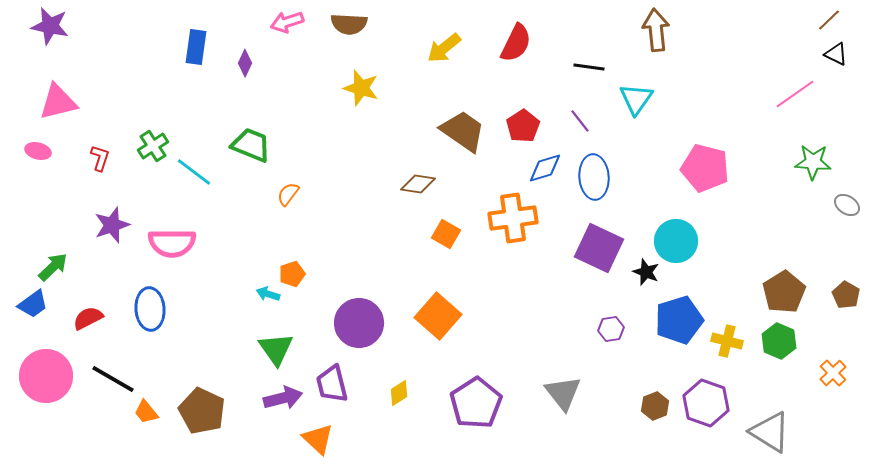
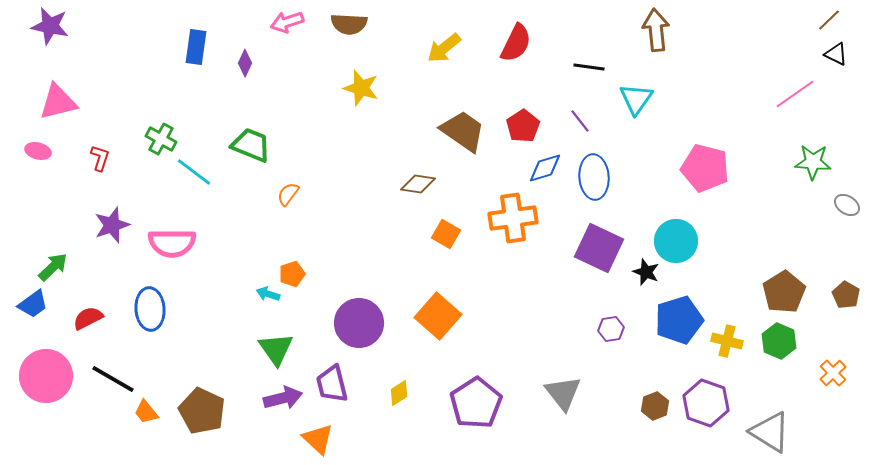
green cross at (153, 146): moved 8 px right, 7 px up; rotated 28 degrees counterclockwise
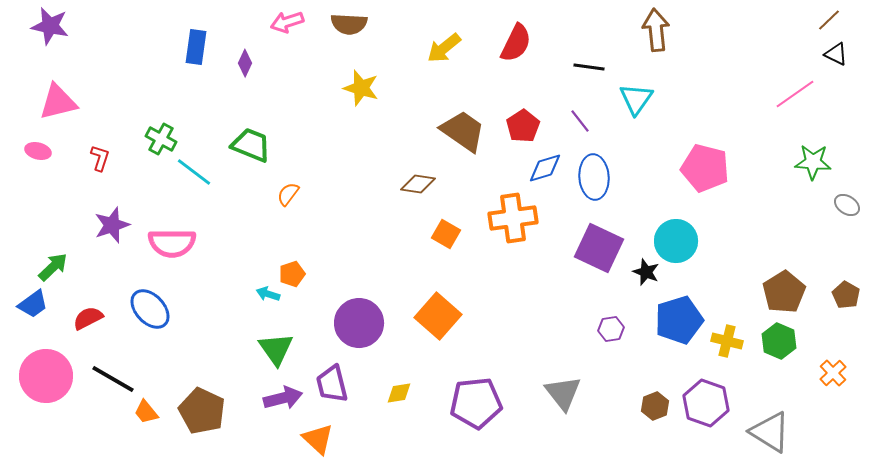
blue ellipse at (150, 309): rotated 39 degrees counterclockwise
yellow diamond at (399, 393): rotated 24 degrees clockwise
purple pentagon at (476, 403): rotated 27 degrees clockwise
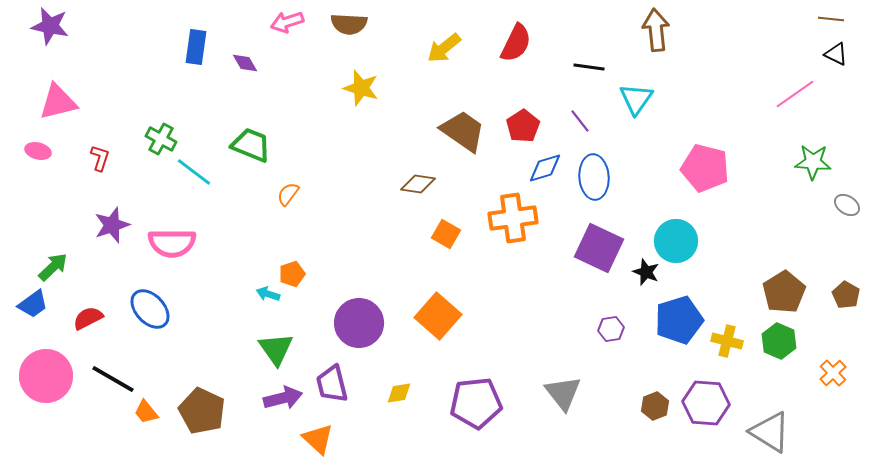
brown line at (829, 20): moved 2 px right, 1 px up; rotated 50 degrees clockwise
purple diamond at (245, 63): rotated 56 degrees counterclockwise
purple hexagon at (706, 403): rotated 15 degrees counterclockwise
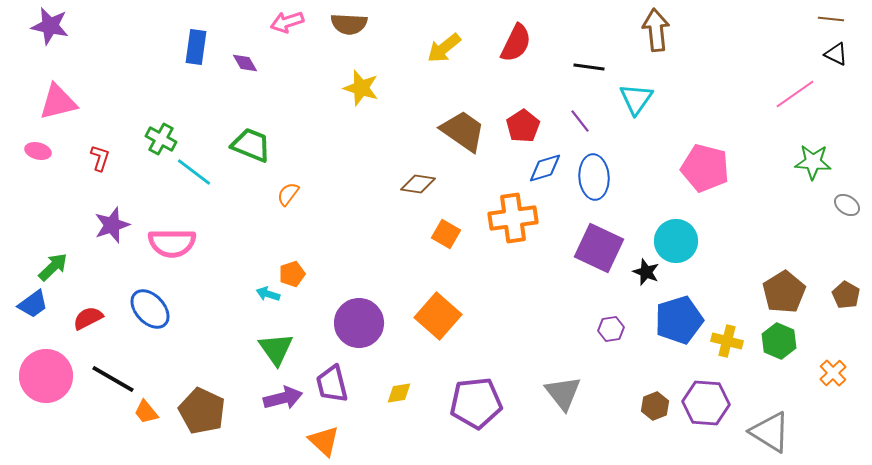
orange triangle at (318, 439): moved 6 px right, 2 px down
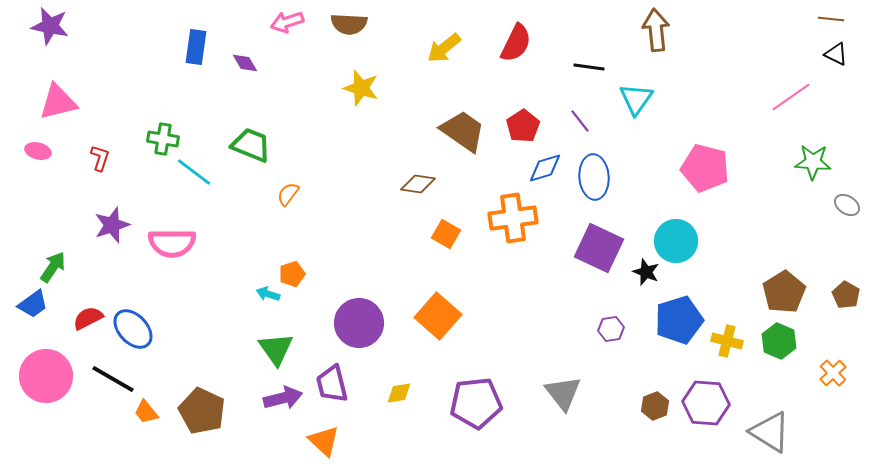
pink line at (795, 94): moved 4 px left, 3 px down
green cross at (161, 139): moved 2 px right; rotated 20 degrees counterclockwise
green arrow at (53, 267): rotated 12 degrees counterclockwise
blue ellipse at (150, 309): moved 17 px left, 20 px down
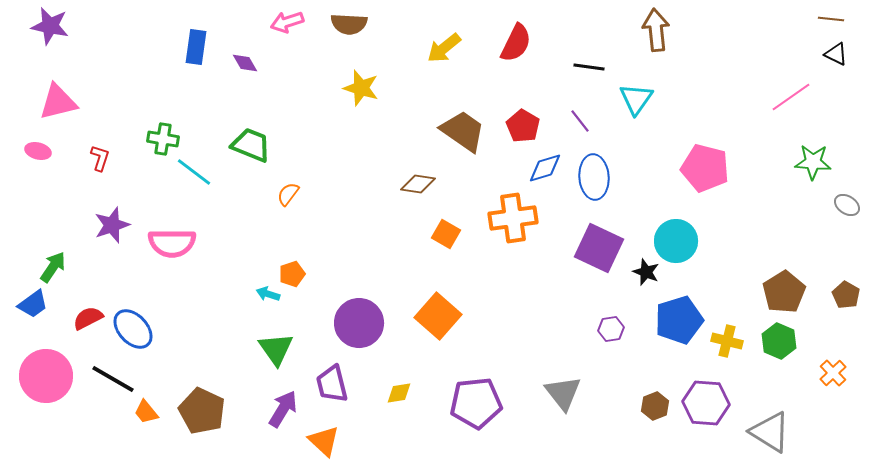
red pentagon at (523, 126): rotated 8 degrees counterclockwise
purple arrow at (283, 398): moved 11 px down; rotated 45 degrees counterclockwise
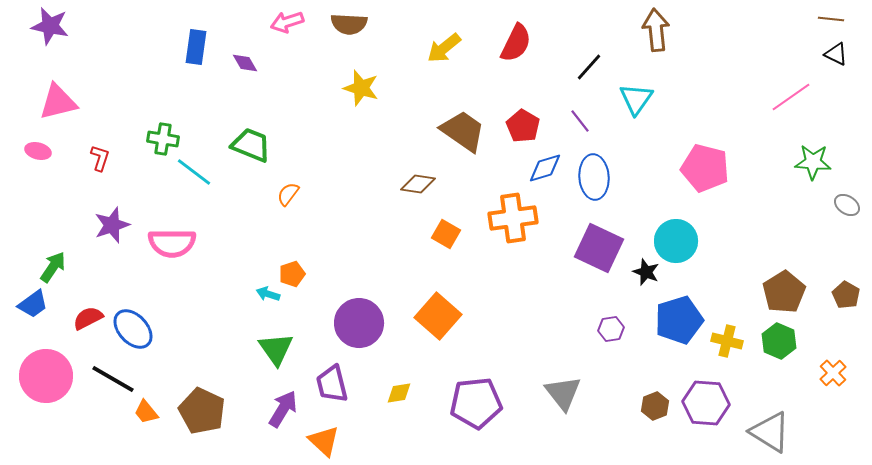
black line at (589, 67): rotated 56 degrees counterclockwise
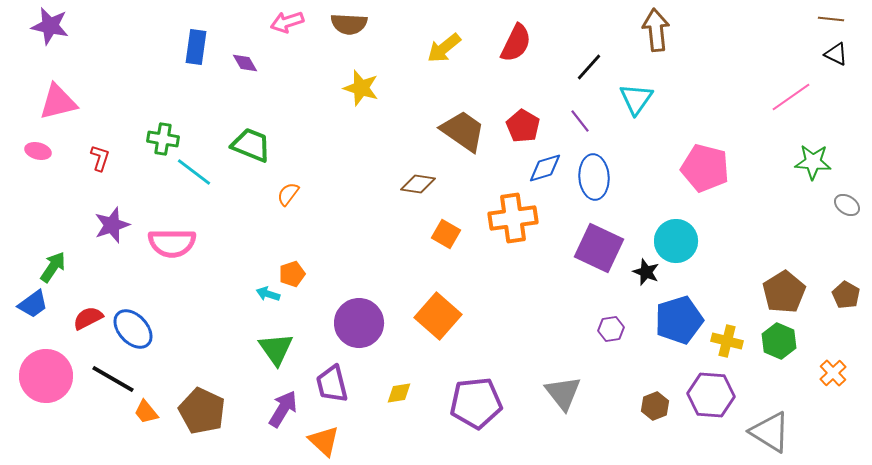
purple hexagon at (706, 403): moved 5 px right, 8 px up
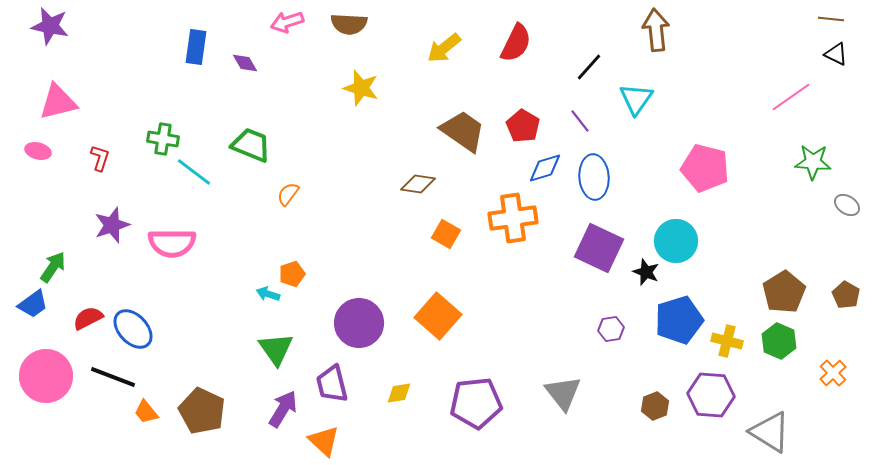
black line at (113, 379): moved 2 px up; rotated 9 degrees counterclockwise
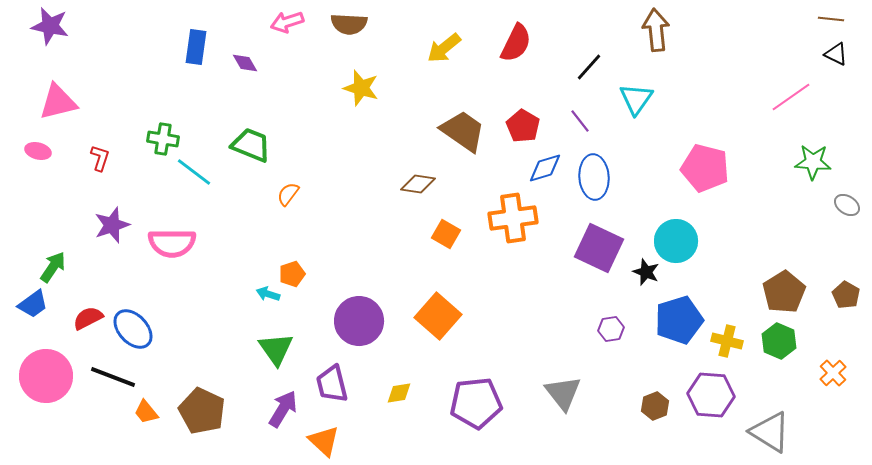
purple circle at (359, 323): moved 2 px up
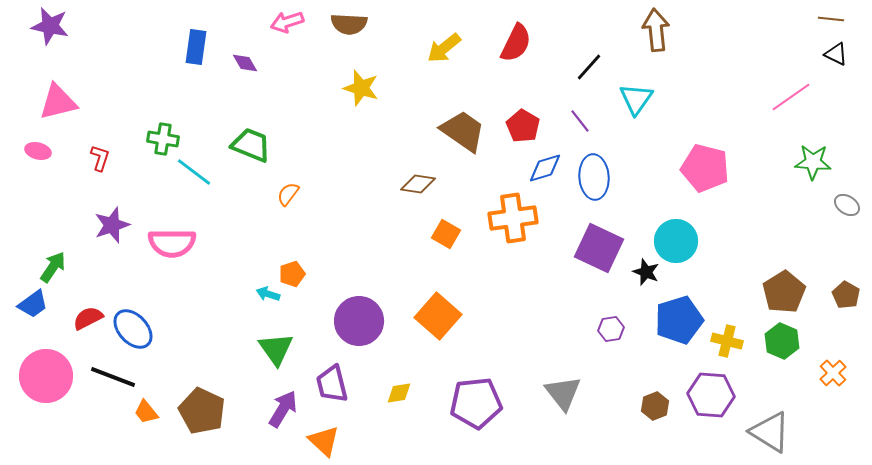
green hexagon at (779, 341): moved 3 px right
